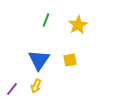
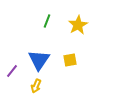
green line: moved 1 px right, 1 px down
purple line: moved 18 px up
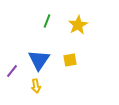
yellow arrow: rotated 32 degrees counterclockwise
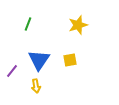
green line: moved 19 px left, 3 px down
yellow star: rotated 12 degrees clockwise
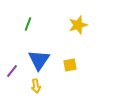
yellow square: moved 5 px down
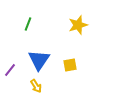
purple line: moved 2 px left, 1 px up
yellow arrow: rotated 24 degrees counterclockwise
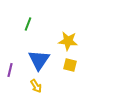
yellow star: moved 10 px left, 16 px down; rotated 24 degrees clockwise
yellow square: rotated 24 degrees clockwise
purple line: rotated 24 degrees counterclockwise
